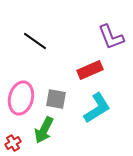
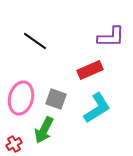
purple L-shape: rotated 68 degrees counterclockwise
gray square: rotated 10 degrees clockwise
red cross: moved 1 px right, 1 px down
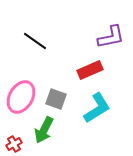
purple L-shape: rotated 12 degrees counterclockwise
pink ellipse: moved 1 px up; rotated 16 degrees clockwise
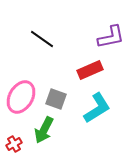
black line: moved 7 px right, 2 px up
